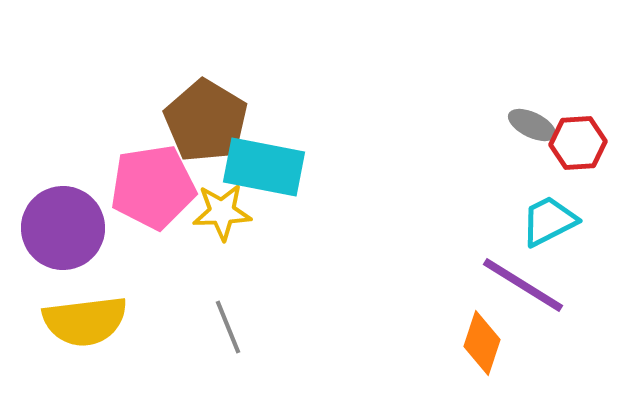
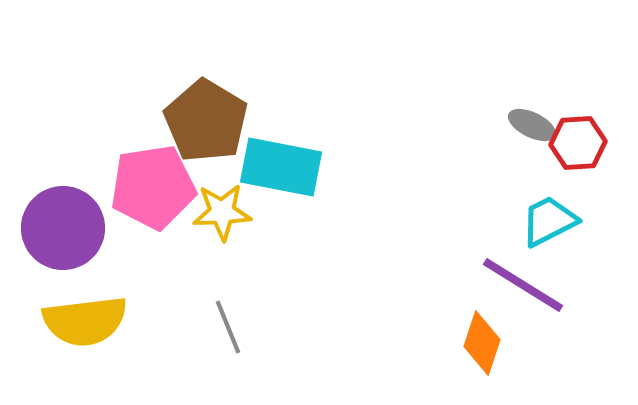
cyan rectangle: moved 17 px right
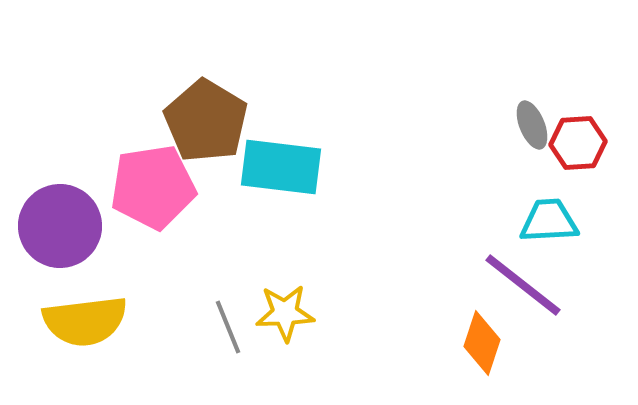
gray ellipse: rotated 42 degrees clockwise
cyan rectangle: rotated 4 degrees counterclockwise
yellow star: moved 63 px right, 101 px down
cyan trapezoid: rotated 24 degrees clockwise
purple circle: moved 3 px left, 2 px up
purple line: rotated 6 degrees clockwise
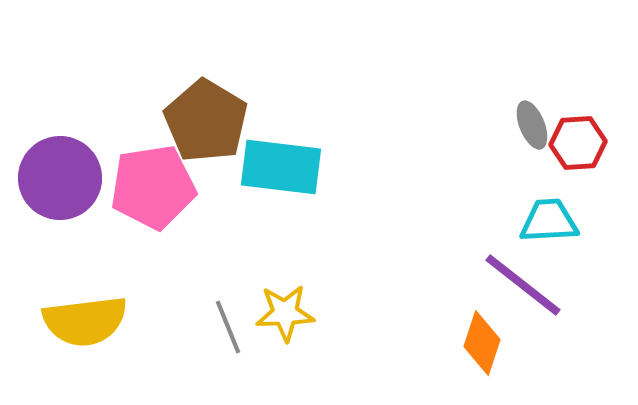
purple circle: moved 48 px up
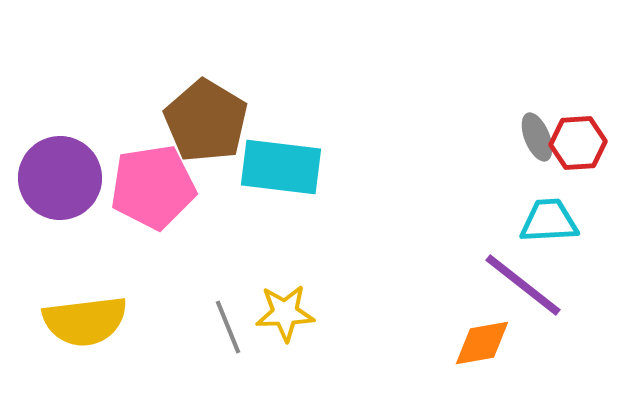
gray ellipse: moved 5 px right, 12 px down
orange diamond: rotated 62 degrees clockwise
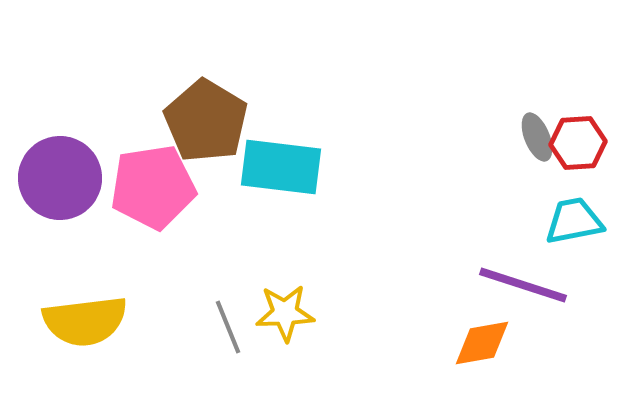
cyan trapezoid: moved 25 px right; rotated 8 degrees counterclockwise
purple line: rotated 20 degrees counterclockwise
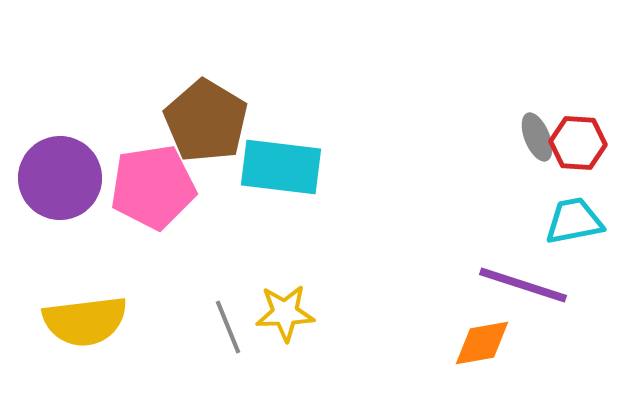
red hexagon: rotated 8 degrees clockwise
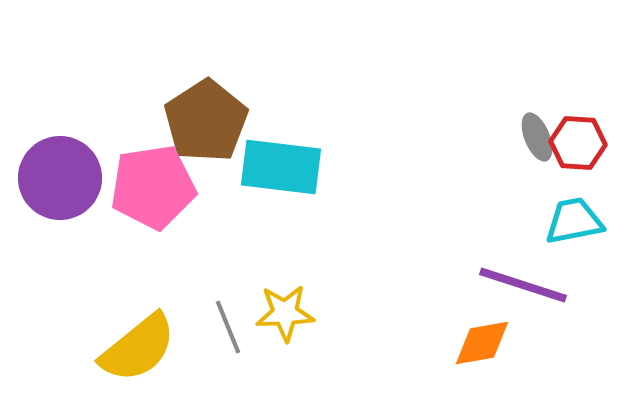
brown pentagon: rotated 8 degrees clockwise
yellow semicircle: moved 53 px right, 27 px down; rotated 32 degrees counterclockwise
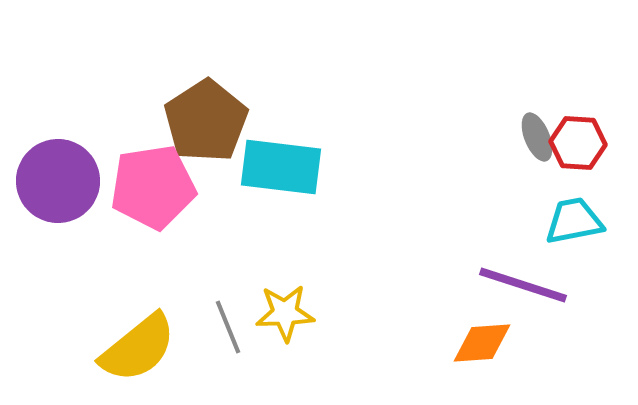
purple circle: moved 2 px left, 3 px down
orange diamond: rotated 6 degrees clockwise
